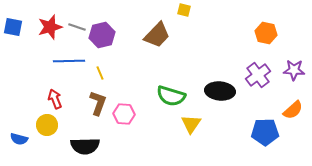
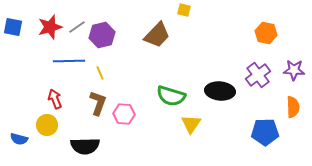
gray line: rotated 54 degrees counterclockwise
orange semicircle: moved 3 px up; rotated 50 degrees counterclockwise
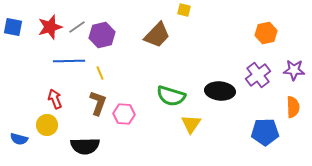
orange hexagon: rotated 25 degrees counterclockwise
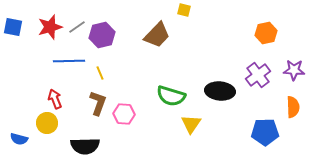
yellow circle: moved 2 px up
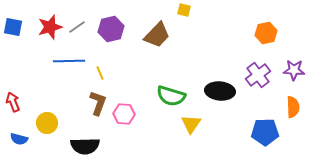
purple hexagon: moved 9 px right, 6 px up
red arrow: moved 42 px left, 3 px down
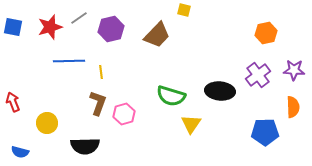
gray line: moved 2 px right, 9 px up
yellow line: moved 1 px right, 1 px up; rotated 16 degrees clockwise
pink hexagon: rotated 20 degrees counterclockwise
blue semicircle: moved 1 px right, 13 px down
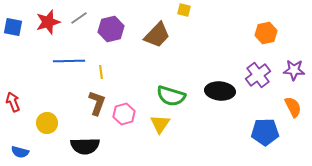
red star: moved 2 px left, 5 px up
brown L-shape: moved 1 px left
orange semicircle: rotated 25 degrees counterclockwise
yellow triangle: moved 31 px left
